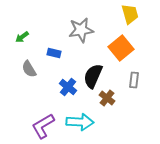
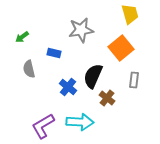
gray semicircle: rotated 18 degrees clockwise
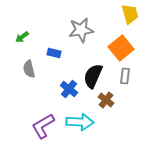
gray rectangle: moved 9 px left, 4 px up
blue cross: moved 1 px right, 2 px down
brown cross: moved 1 px left, 2 px down
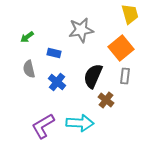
green arrow: moved 5 px right
blue cross: moved 12 px left, 7 px up
cyan arrow: moved 1 px down
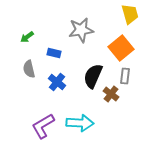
brown cross: moved 5 px right, 6 px up
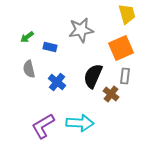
yellow trapezoid: moved 3 px left
orange square: rotated 15 degrees clockwise
blue rectangle: moved 4 px left, 6 px up
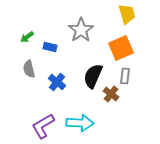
gray star: rotated 25 degrees counterclockwise
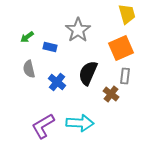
gray star: moved 3 px left
black semicircle: moved 5 px left, 3 px up
